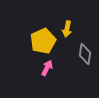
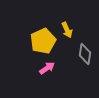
yellow arrow: moved 1 px down; rotated 35 degrees counterclockwise
pink arrow: rotated 28 degrees clockwise
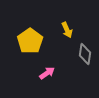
yellow pentagon: moved 13 px left; rotated 10 degrees counterclockwise
pink arrow: moved 5 px down
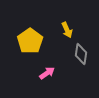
gray diamond: moved 4 px left
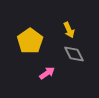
yellow arrow: moved 2 px right
gray diamond: moved 7 px left; rotated 35 degrees counterclockwise
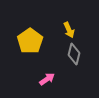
gray diamond: rotated 40 degrees clockwise
pink arrow: moved 6 px down
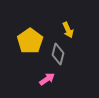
yellow arrow: moved 1 px left
gray diamond: moved 16 px left
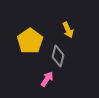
gray diamond: moved 2 px down
pink arrow: rotated 21 degrees counterclockwise
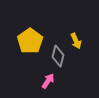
yellow arrow: moved 8 px right, 11 px down
pink arrow: moved 1 px right, 2 px down
